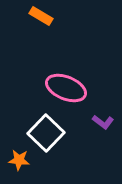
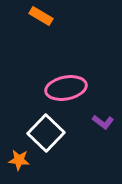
pink ellipse: rotated 33 degrees counterclockwise
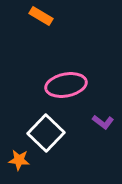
pink ellipse: moved 3 px up
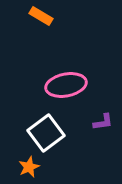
purple L-shape: rotated 45 degrees counterclockwise
white square: rotated 9 degrees clockwise
orange star: moved 10 px right, 7 px down; rotated 30 degrees counterclockwise
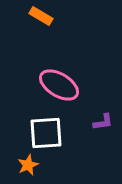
pink ellipse: moved 7 px left; rotated 42 degrees clockwise
white square: rotated 33 degrees clockwise
orange star: moved 1 px left, 2 px up
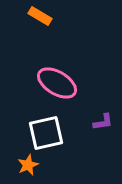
orange rectangle: moved 1 px left
pink ellipse: moved 2 px left, 2 px up
white square: rotated 9 degrees counterclockwise
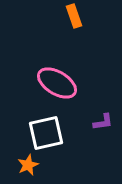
orange rectangle: moved 34 px right; rotated 40 degrees clockwise
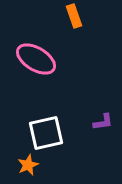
pink ellipse: moved 21 px left, 24 px up
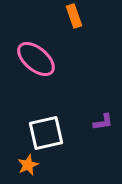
pink ellipse: rotated 9 degrees clockwise
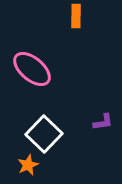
orange rectangle: moved 2 px right; rotated 20 degrees clockwise
pink ellipse: moved 4 px left, 10 px down
white square: moved 2 px left, 1 px down; rotated 33 degrees counterclockwise
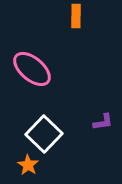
orange star: rotated 15 degrees counterclockwise
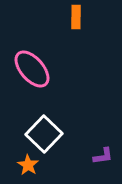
orange rectangle: moved 1 px down
pink ellipse: rotated 9 degrees clockwise
purple L-shape: moved 34 px down
